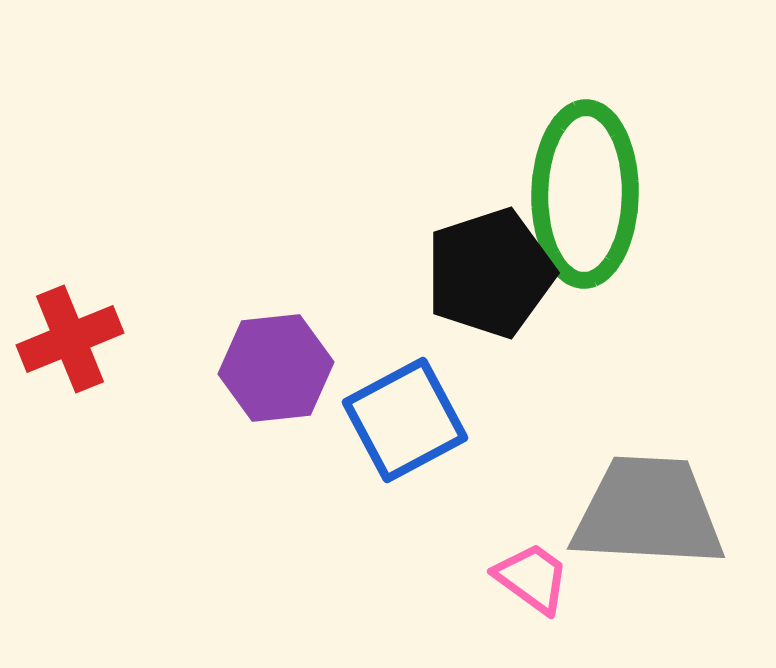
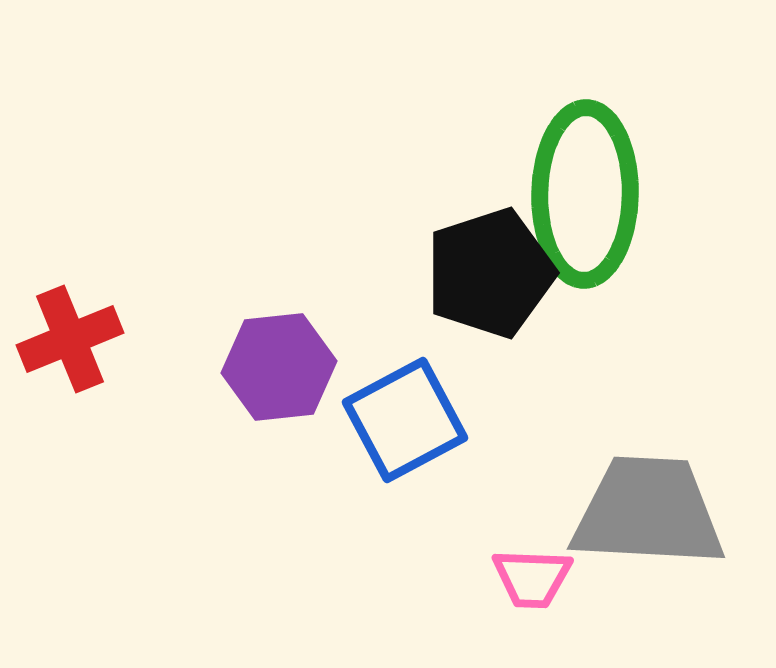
purple hexagon: moved 3 px right, 1 px up
pink trapezoid: rotated 146 degrees clockwise
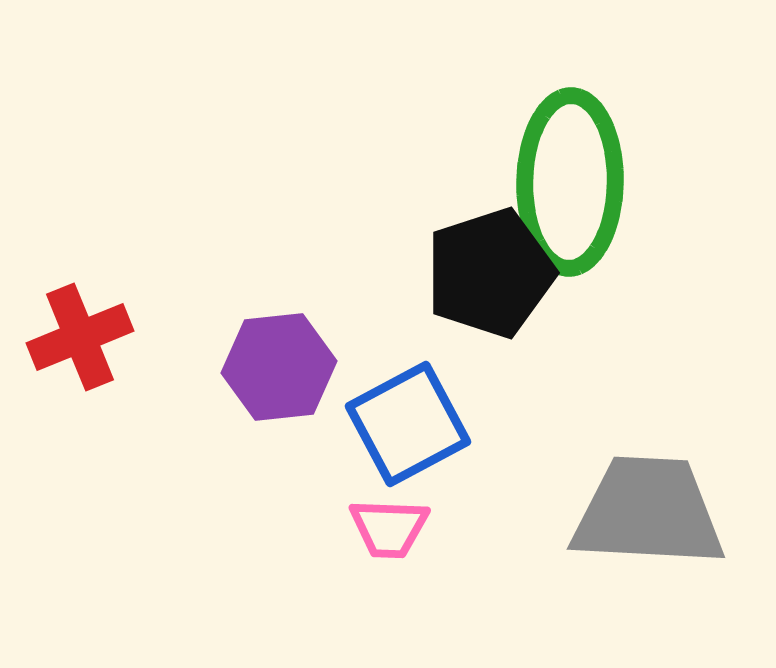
green ellipse: moved 15 px left, 12 px up
red cross: moved 10 px right, 2 px up
blue square: moved 3 px right, 4 px down
pink trapezoid: moved 143 px left, 50 px up
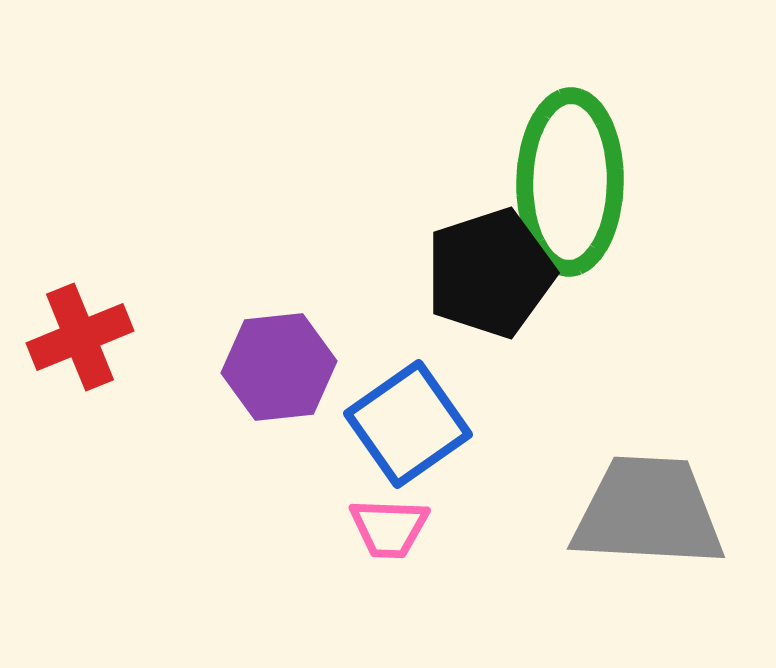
blue square: rotated 7 degrees counterclockwise
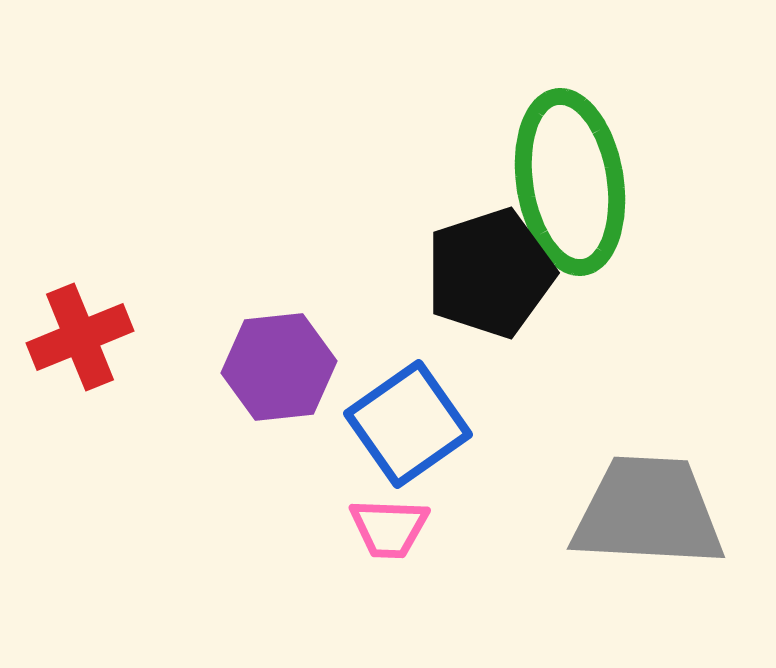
green ellipse: rotated 10 degrees counterclockwise
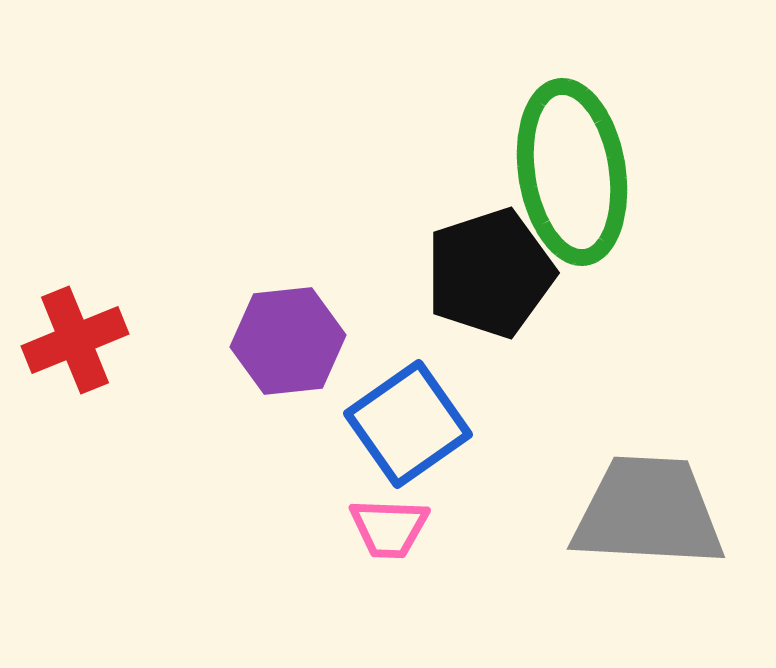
green ellipse: moved 2 px right, 10 px up
red cross: moved 5 px left, 3 px down
purple hexagon: moved 9 px right, 26 px up
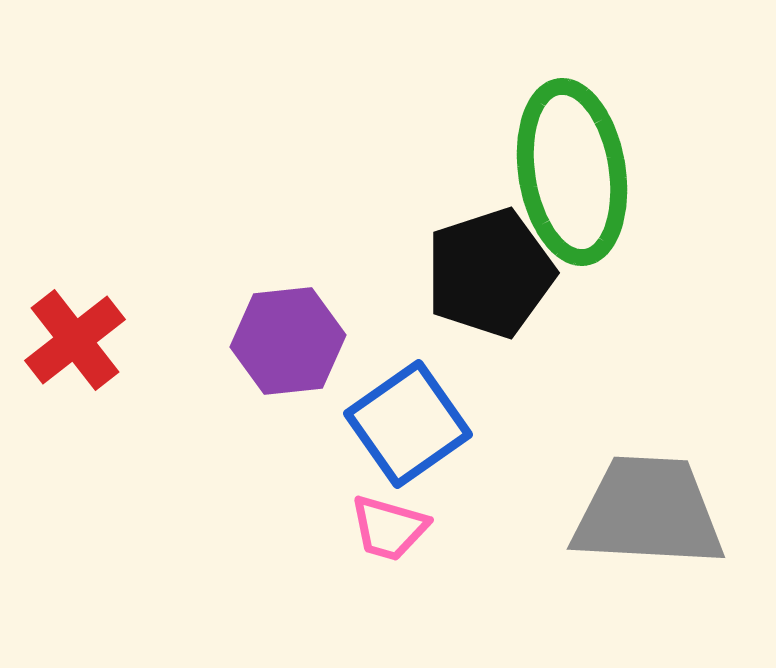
red cross: rotated 16 degrees counterclockwise
pink trapezoid: rotated 14 degrees clockwise
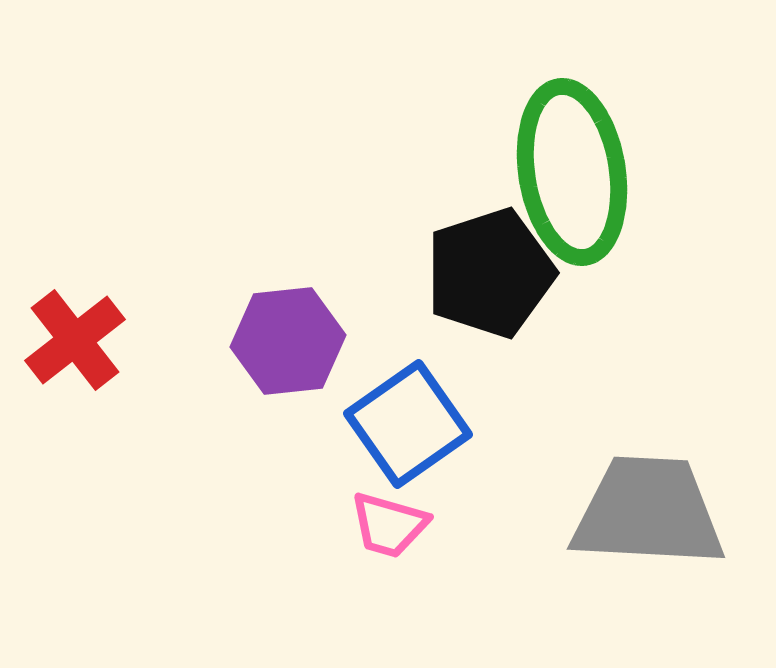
pink trapezoid: moved 3 px up
